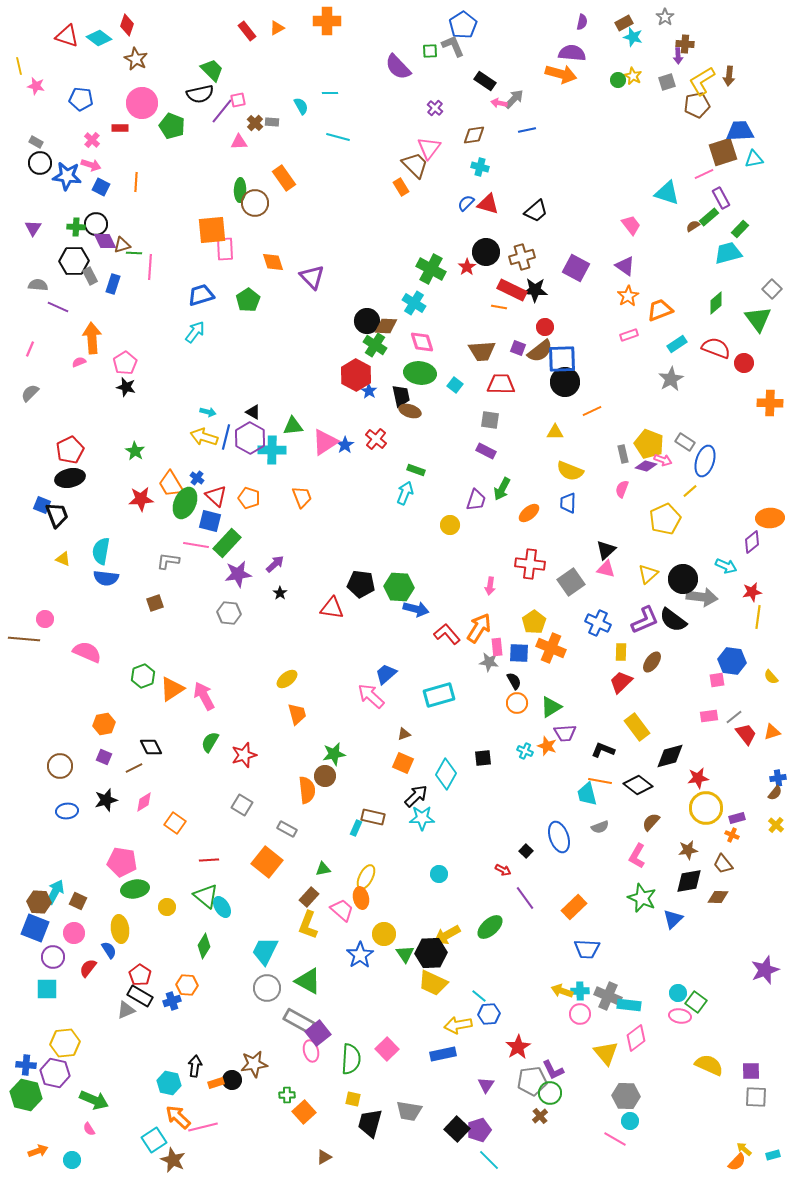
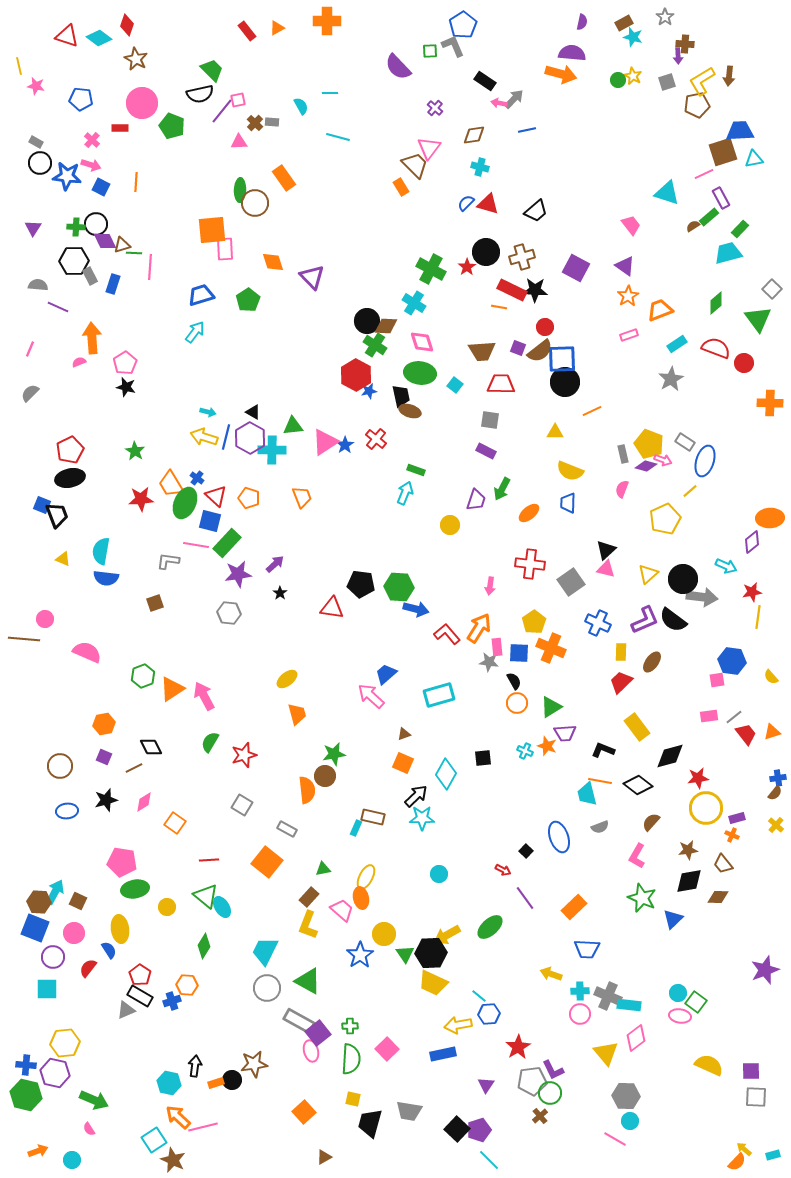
blue star at (369, 391): rotated 28 degrees clockwise
yellow arrow at (562, 991): moved 11 px left, 17 px up
green cross at (287, 1095): moved 63 px right, 69 px up
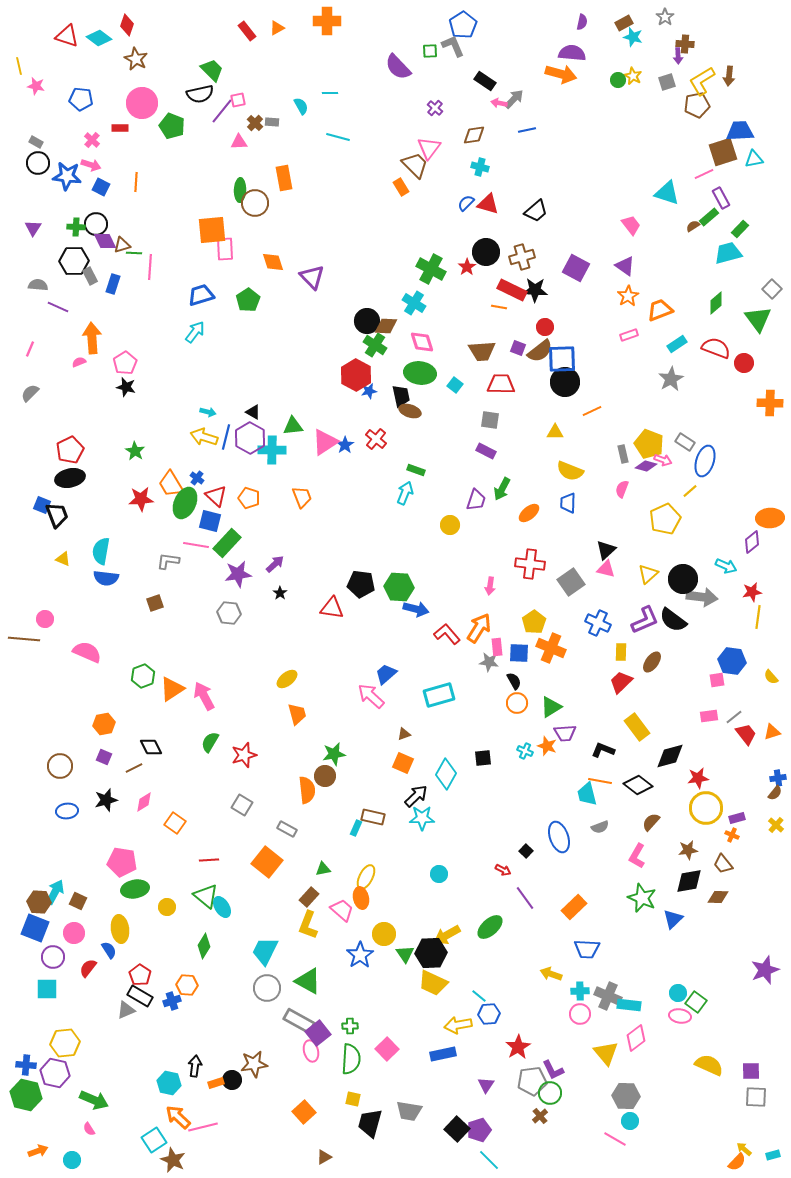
black circle at (40, 163): moved 2 px left
orange rectangle at (284, 178): rotated 25 degrees clockwise
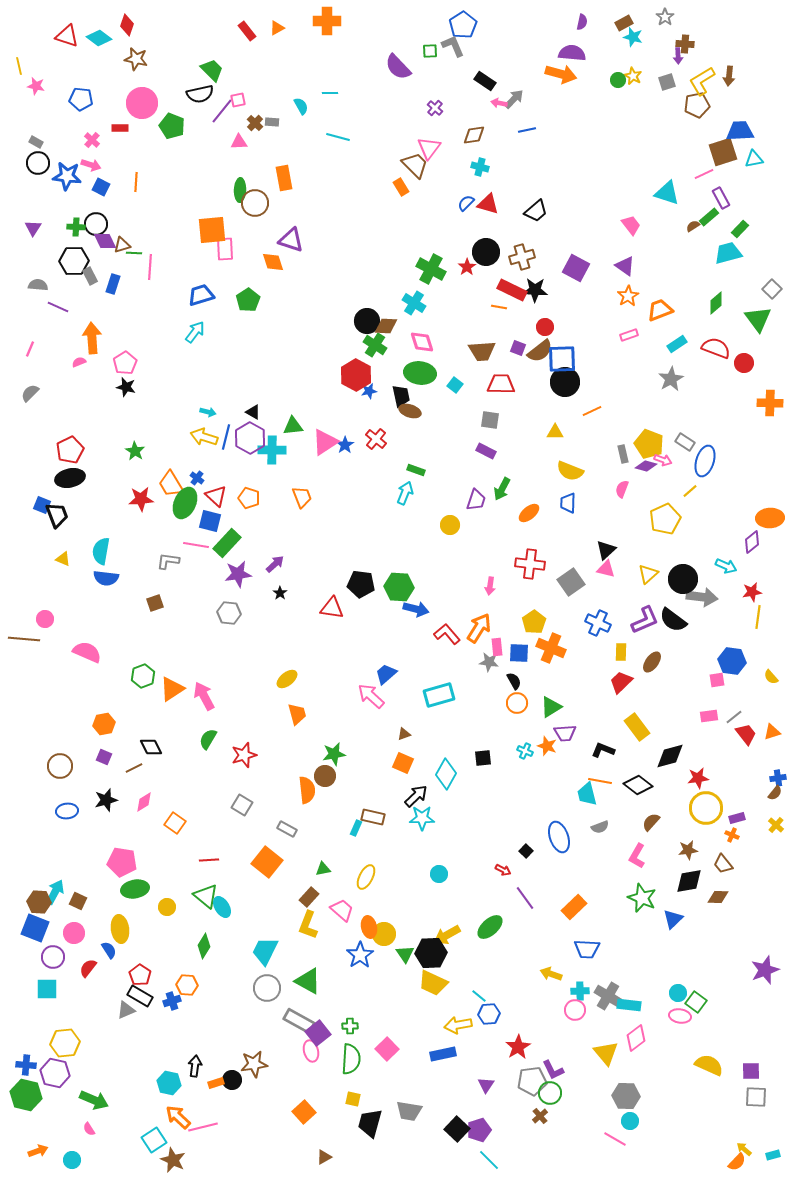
brown star at (136, 59): rotated 15 degrees counterclockwise
purple triangle at (312, 277): moved 21 px left, 37 px up; rotated 28 degrees counterclockwise
green semicircle at (210, 742): moved 2 px left, 3 px up
orange ellipse at (361, 898): moved 8 px right, 29 px down
gray cross at (608, 996): rotated 8 degrees clockwise
pink circle at (580, 1014): moved 5 px left, 4 px up
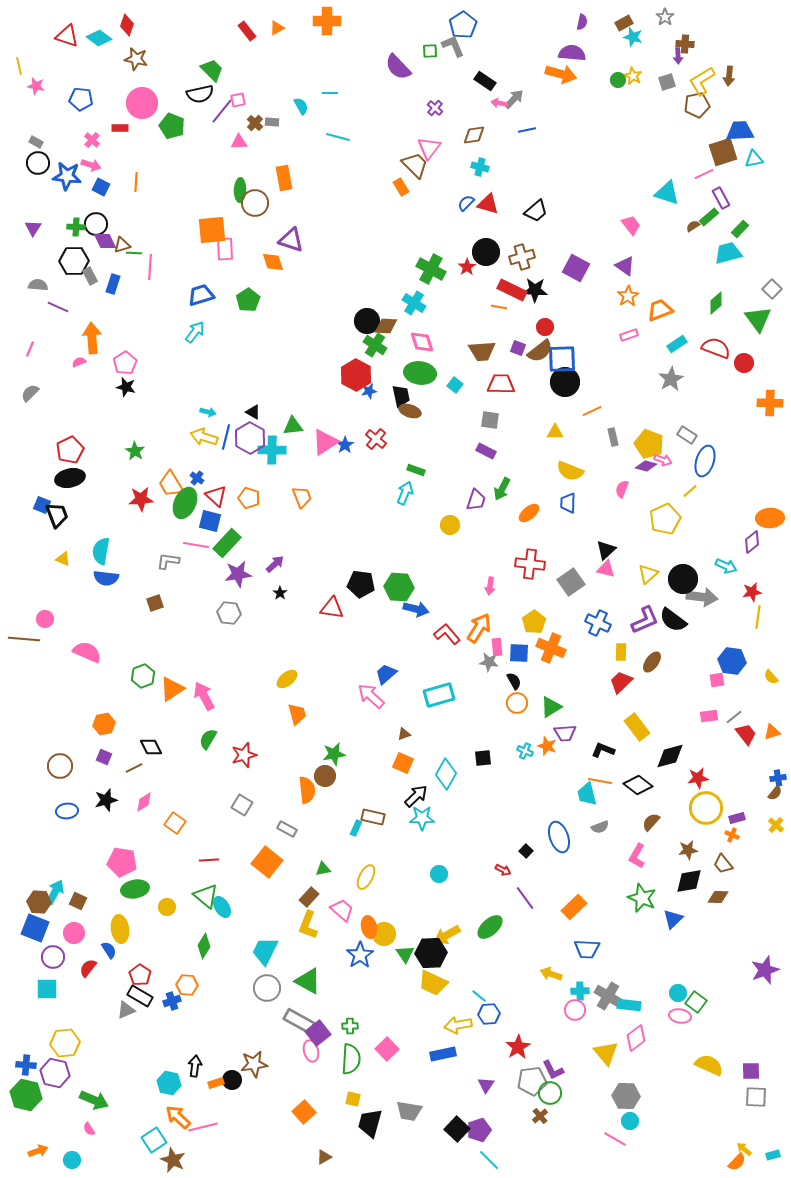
gray rectangle at (685, 442): moved 2 px right, 7 px up
gray rectangle at (623, 454): moved 10 px left, 17 px up
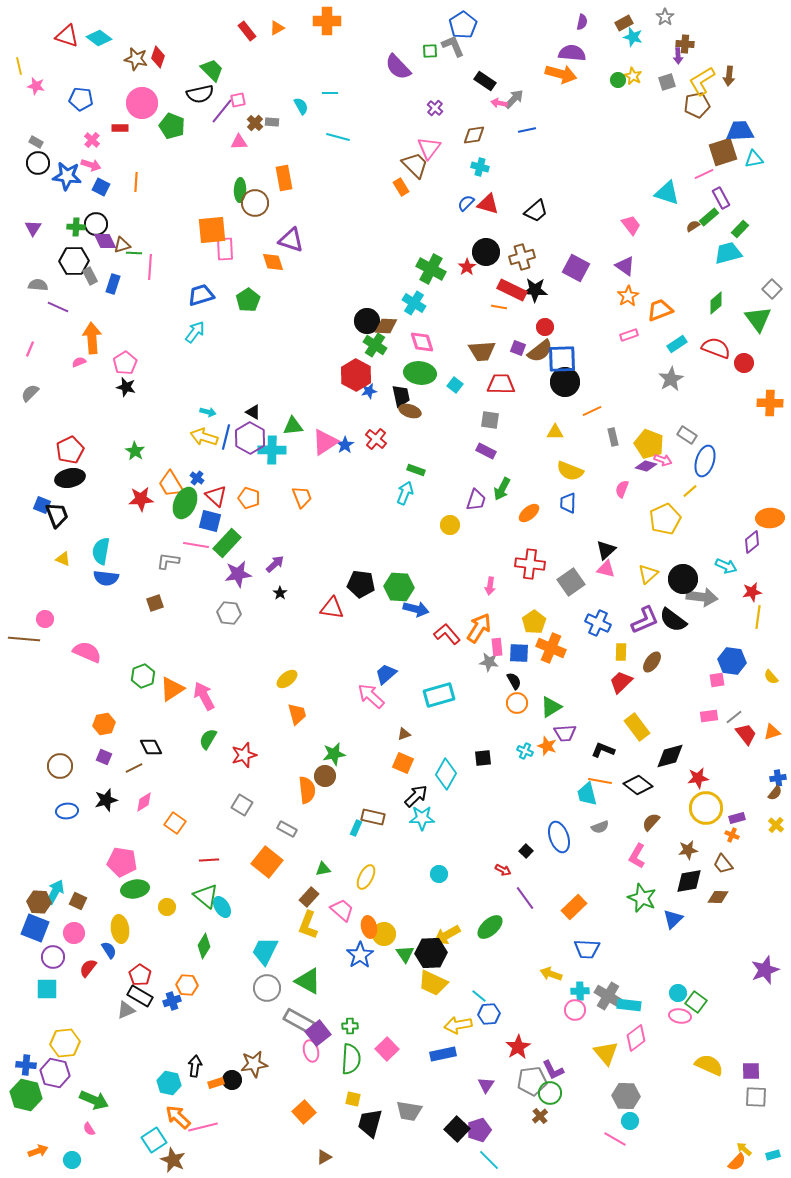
red diamond at (127, 25): moved 31 px right, 32 px down
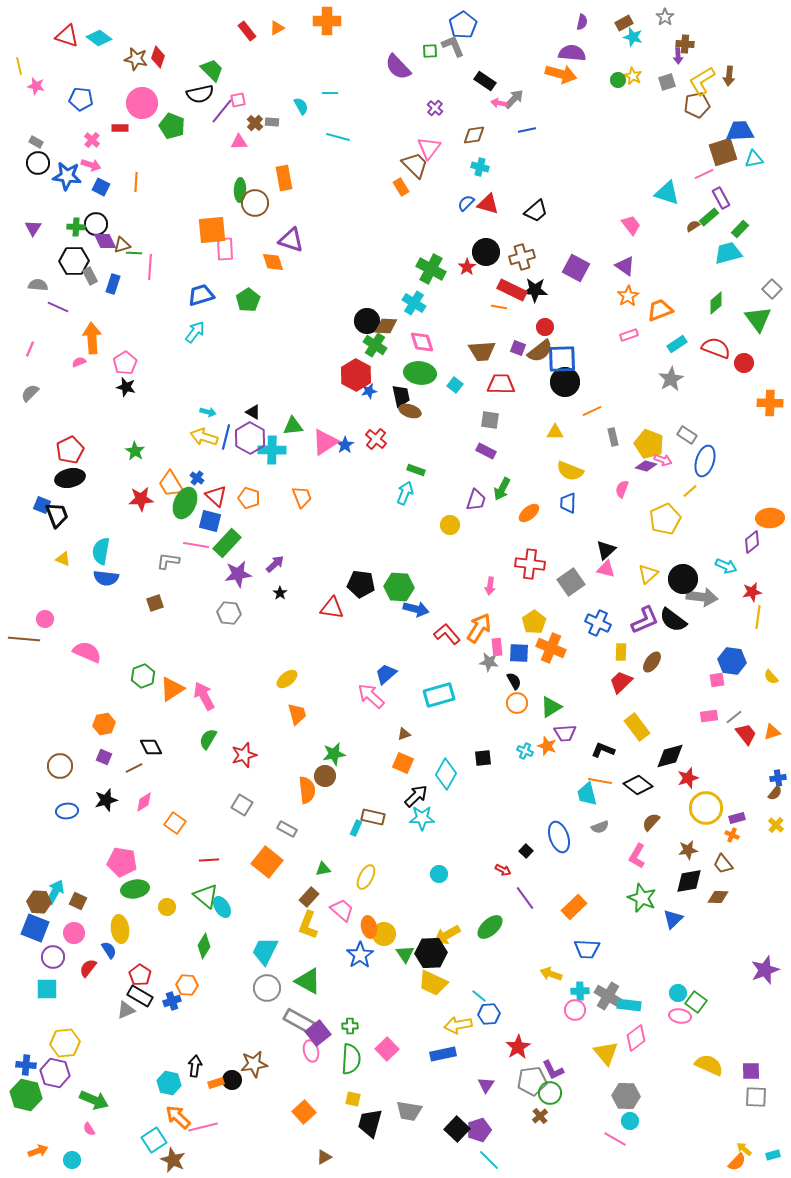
red star at (698, 778): moved 10 px left; rotated 10 degrees counterclockwise
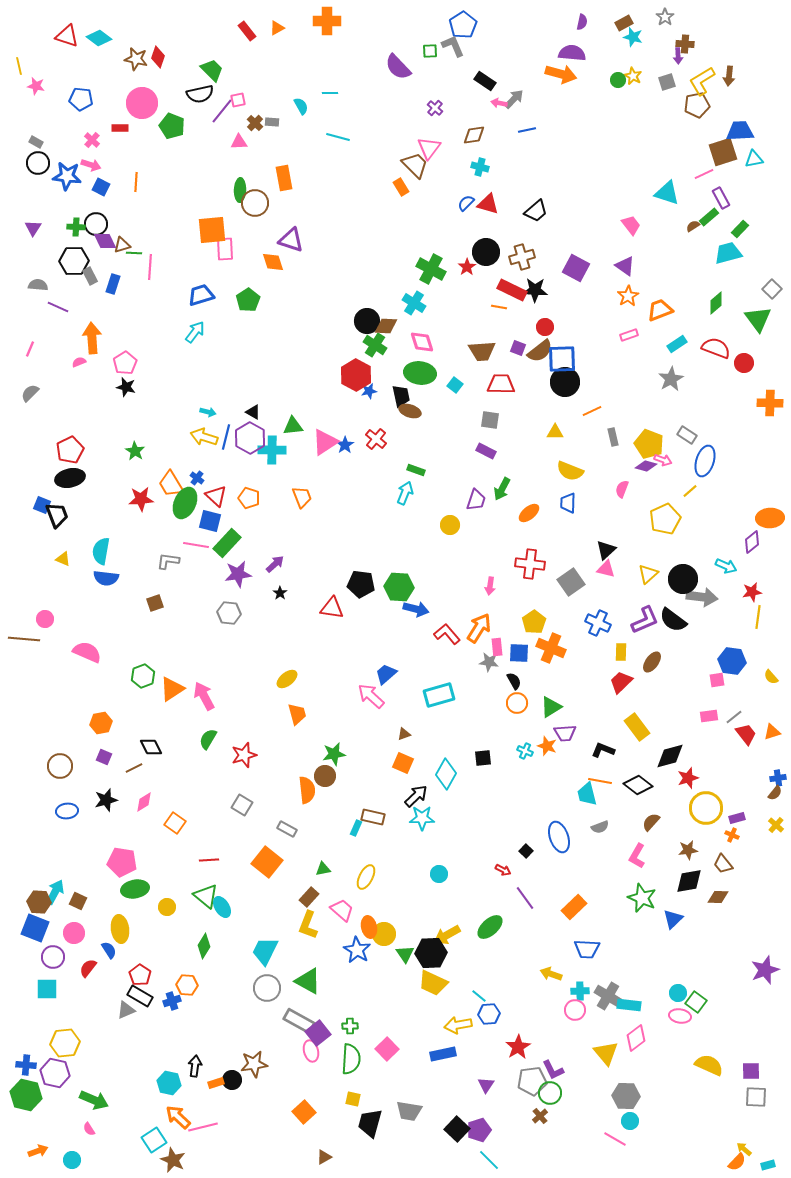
orange hexagon at (104, 724): moved 3 px left, 1 px up
blue star at (360, 955): moved 3 px left, 5 px up; rotated 8 degrees counterclockwise
cyan rectangle at (773, 1155): moved 5 px left, 10 px down
